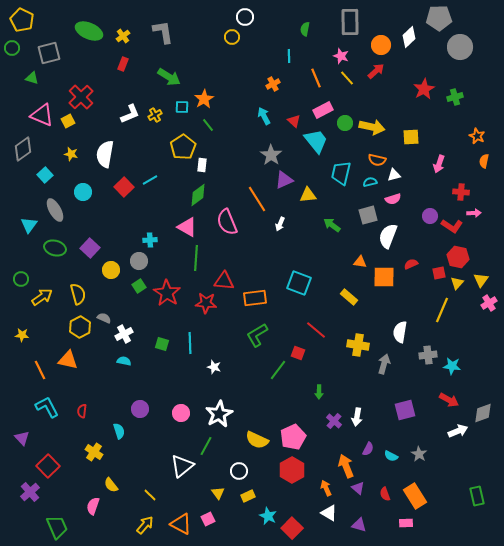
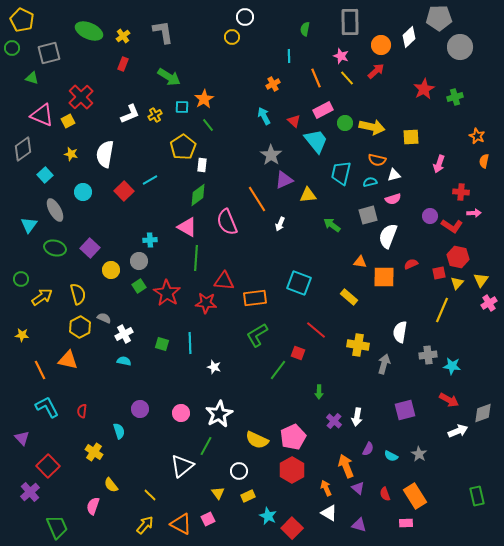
red square at (124, 187): moved 4 px down
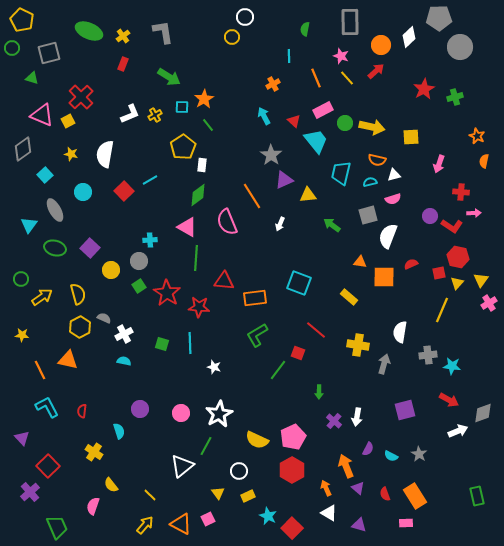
orange line at (257, 199): moved 5 px left, 3 px up
red star at (206, 303): moved 7 px left, 4 px down
